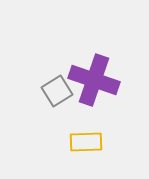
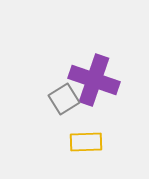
gray square: moved 7 px right, 8 px down
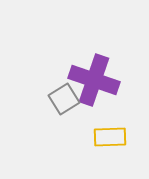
yellow rectangle: moved 24 px right, 5 px up
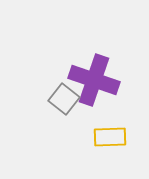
gray square: rotated 20 degrees counterclockwise
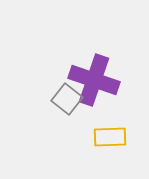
gray square: moved 3 px right
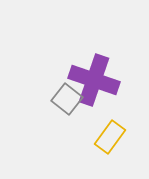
yellow rectangle: rotated 52 degrees counterclockwise
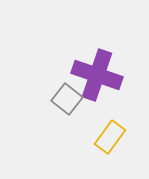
purple cross: moved 3 px right, 5 px up
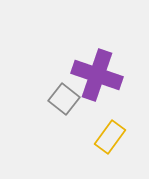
gray square: moved 3 px left
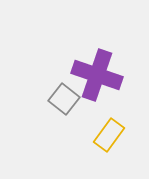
yellow rectangle: moved 1 px left, 2 px up
